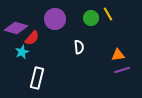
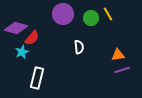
purple circle: moved 8 px right, 5 px up
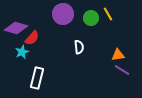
purple line: rotated 49 degrees clockwise
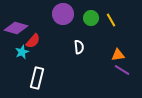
yellow line: moved 3 px right, 6 px down
red semicircle: moved 1 px right, 3 px down
